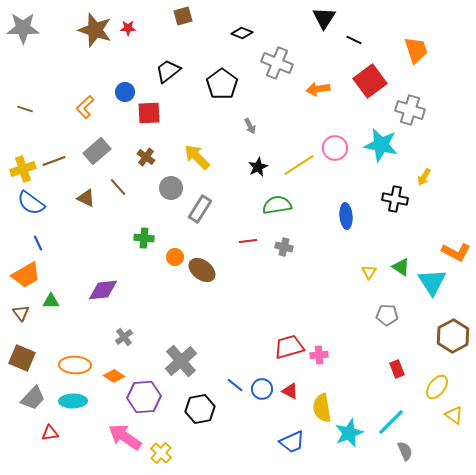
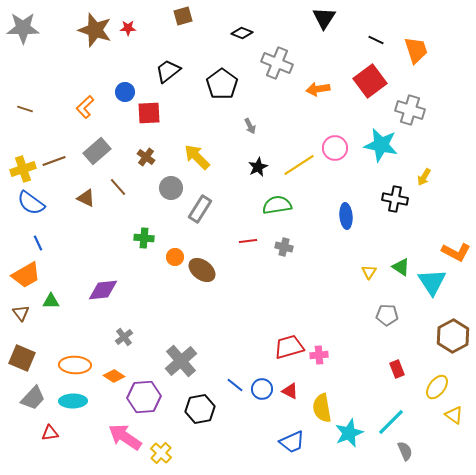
black line at (354, 40): moved 22 px right
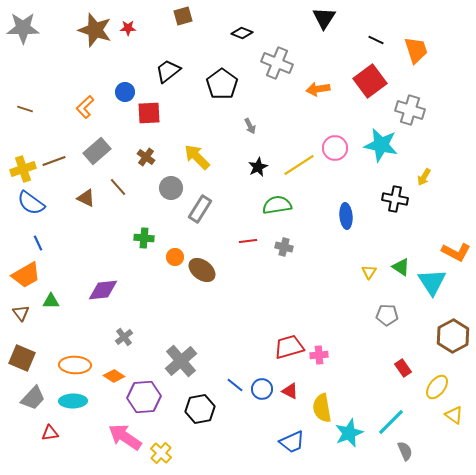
red rectangle at (397, 369): moved 6 px right, 1 px up; rotated 12 degrees counterclockwise
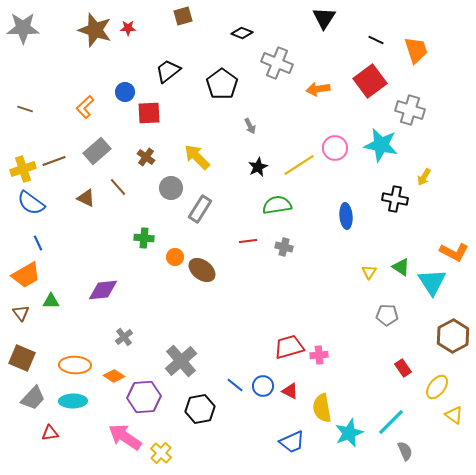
orange L-shape at (456, 252): moved 2 px left
blue circle at (262, 389): moved 1 px right, 3 px up
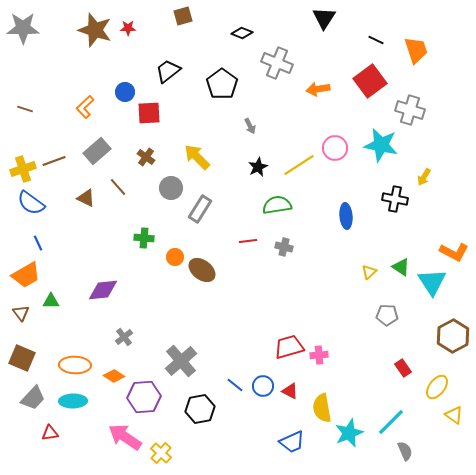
yellow triangle at (369, 272): rotated 14 degrees clockwise
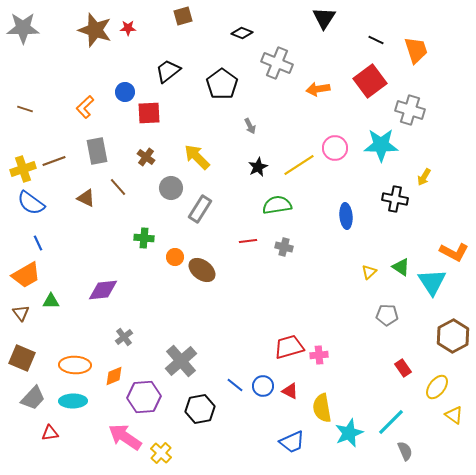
cyan star at (381, 145): rotated 12 degrees counterclockwise
gray rectangle at (97, 151): rotated 60 degrees counterclockwise
orange diamond at (114, 376): rotated 55 degrees counterclockwise
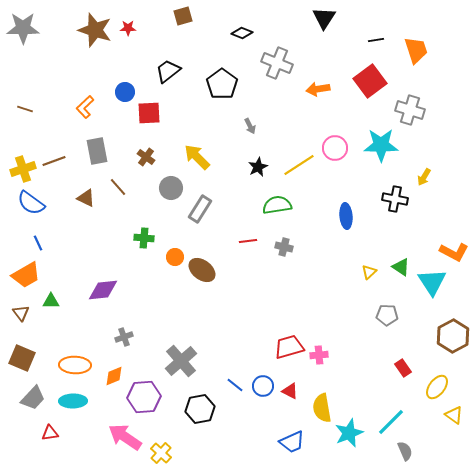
black line at (376, 40): rotated 35 degrees counterclockwise
gray cross at (124, 337): rotated 18 degrees clockwise
